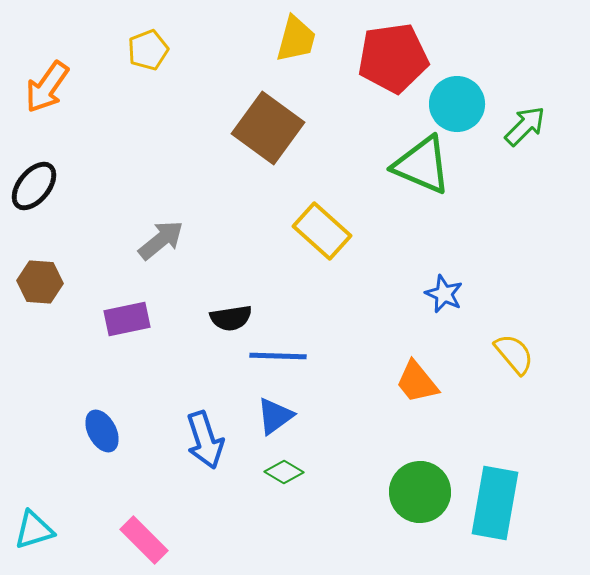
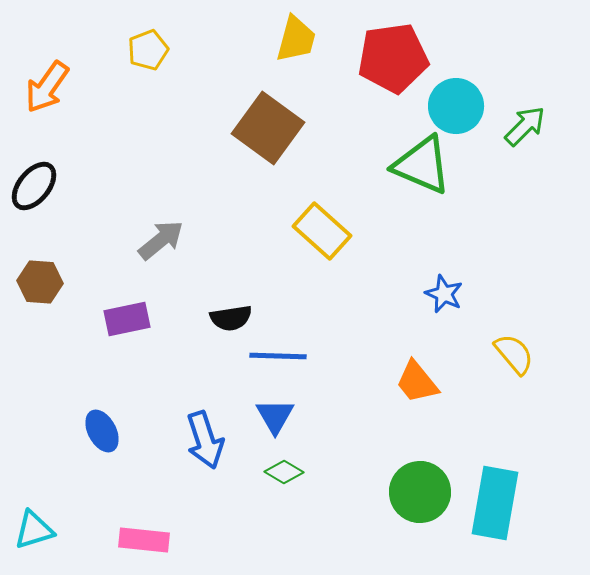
cyan circle: moved 1 px left, 2 px down
blue triangle: rotated 24 degrees counterclockwise
pink rectangle: rotated 39 degrees counterclockwise
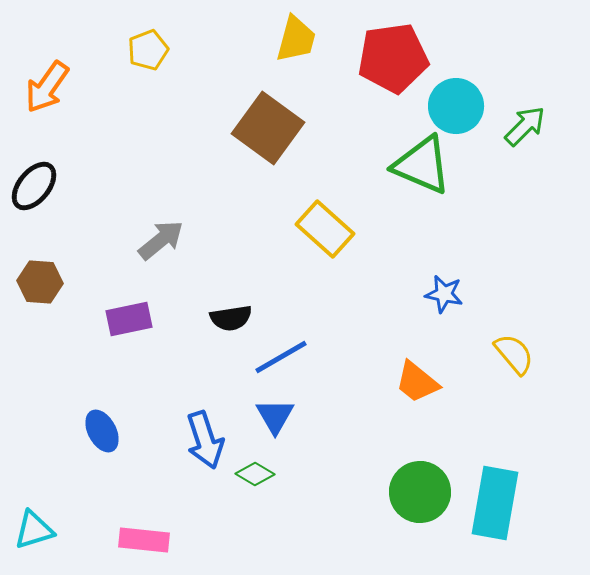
yellow rectangle: moved 3 px right, 2 px up
blue star: rotated 12 degrees counterclockwise
purple rectangle: moved 2 px right
blue line: moved 3 px right, 1 px down; rotated 32 degrees counterclockwise
orange trapezoid: rotated 12 degrees counterclockwise
green diamond: moved 29 px left, 2 px down
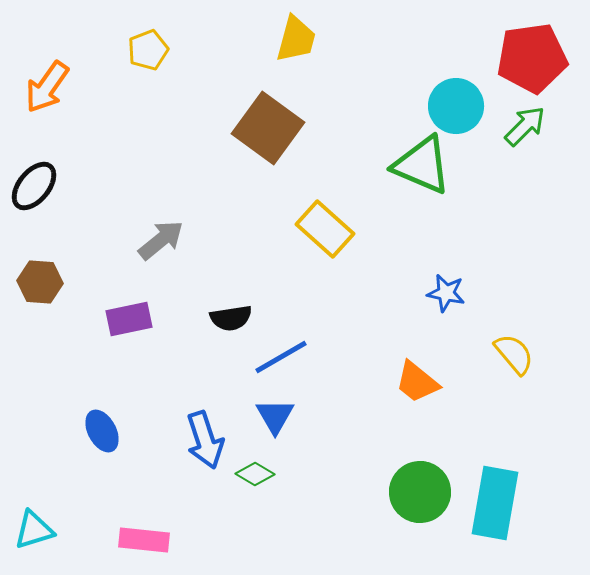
red pentagon: moved 139 px right
blue star: moved 2 px right, 1 px up
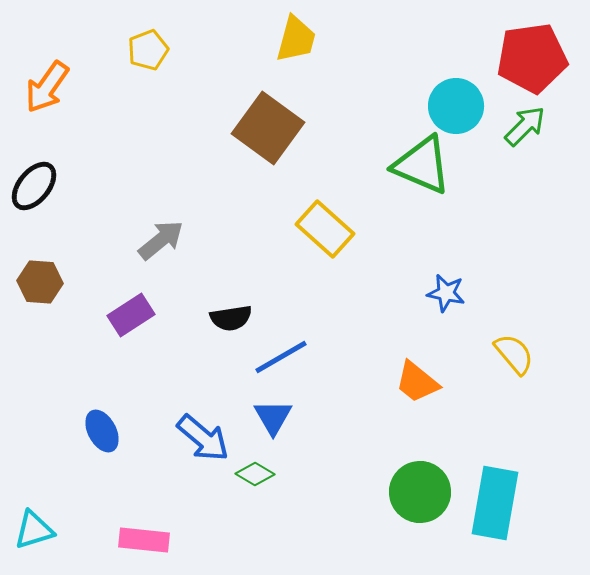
purple rectangle: moved 2 px right, 4 px up; rotated 21 degrees counterclockwise
blue triangle: moved 2 px left, 1 px down
blue arrow: moved 2 px left, 2 px up; rotated 32 degrees counterclockwise
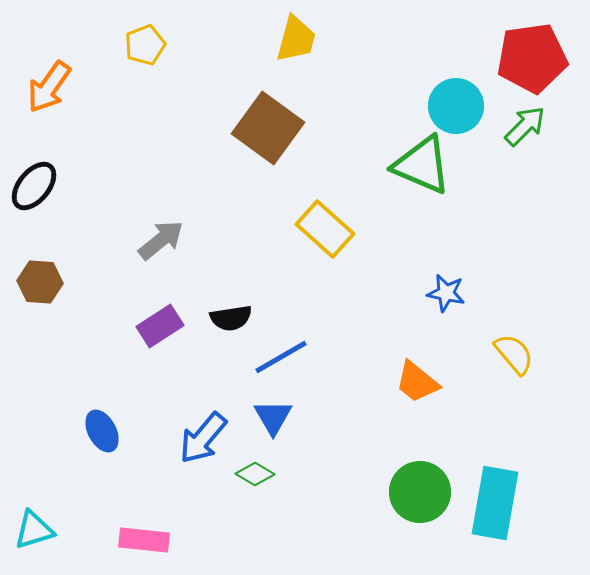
yellow pentagon: moved 3 px left, 5 px up
orange arrow: moved 2 px right
purple rectangle: moved 29 px right, 11 px down
blue arrow: rotated 90 degrees clockwise
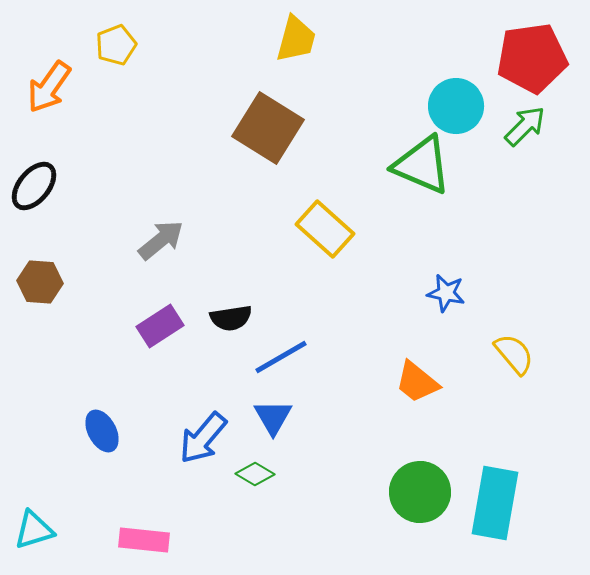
yellow pentagon: moved 29 px left
brown square: rotated 4 degrees counterclockwise
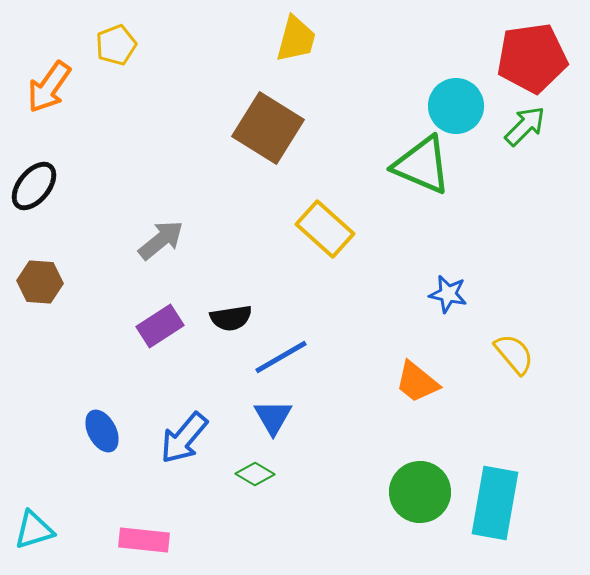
blue star: moved 2 px right, 1 px down
blue arrow: moved 19 px left
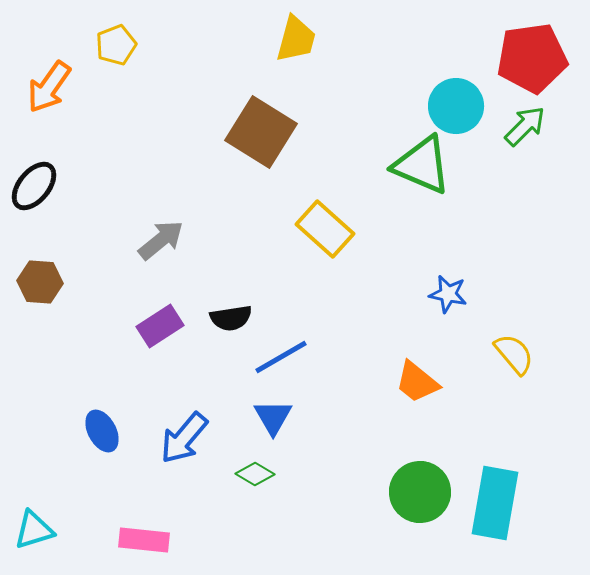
brown square: moved 7 px left, 4 px down
